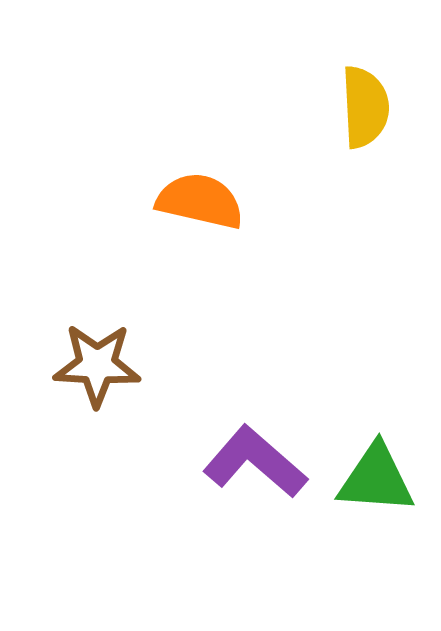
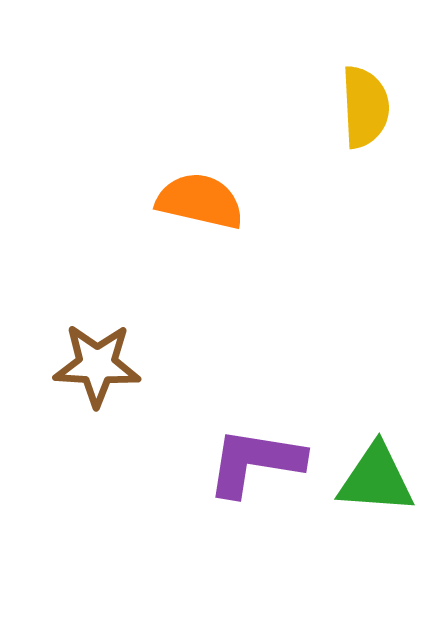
purple L-shape: rotated 32 degrees counterclockwise
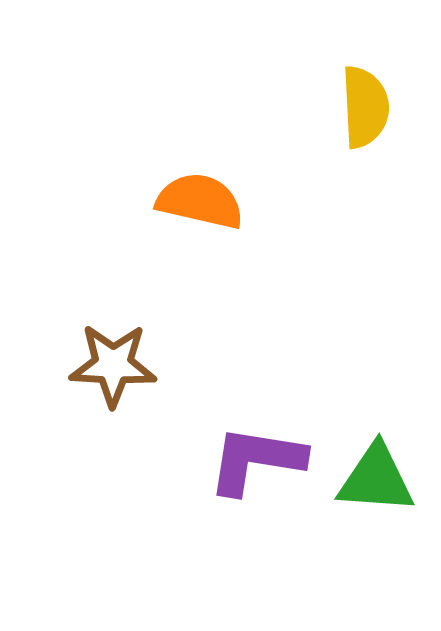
brown star: moved 16 px right
purple L-shape: moved 1 px right, 2 px up
